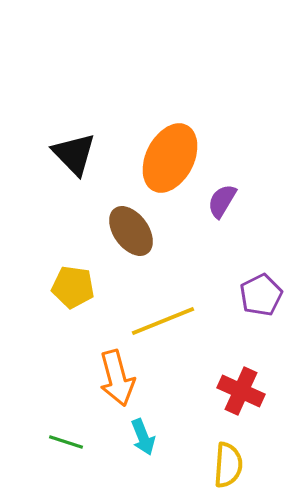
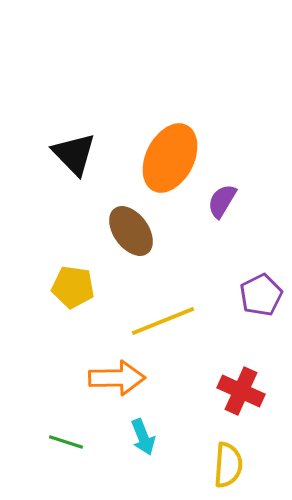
orange arrow: rotated 76 degrees counterclockwise
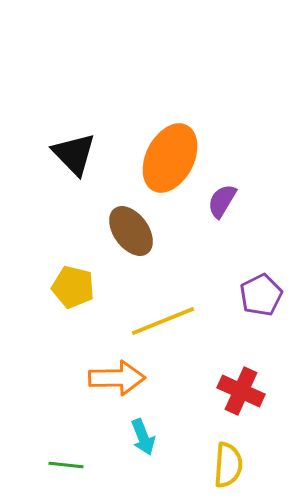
yellow pentagon: rotated 6 degrees clockwise
green line: moved 23 px down; rotated 12 degrees counterclockwise
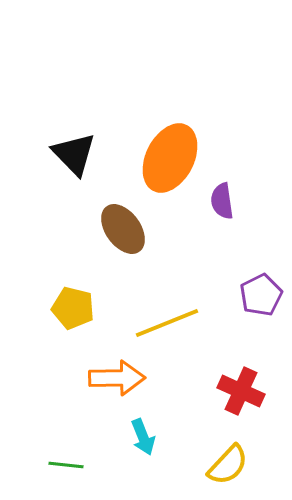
purple semicircle: rotated 39 degrees counterclockwise
brown ellipse: moved 8 px left, 2 px up
yellow pentagon: moved 21 px down
yellow line: moved 4 px right, 2 px down
yellow semicircle: rotated 39 degrees clockwise
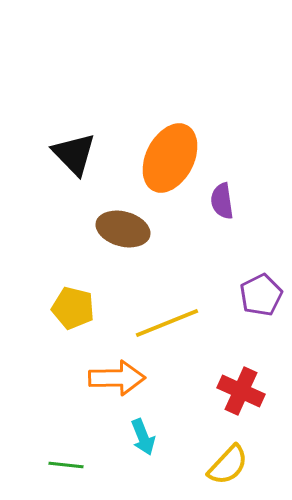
brown ellipse: rotated 39 degrees counterclockwise
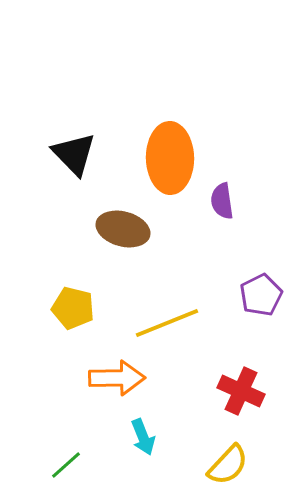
orange ellipse: rotated 28 degrees counterclockwise
green line: rotated 48 degrees counterclockwise
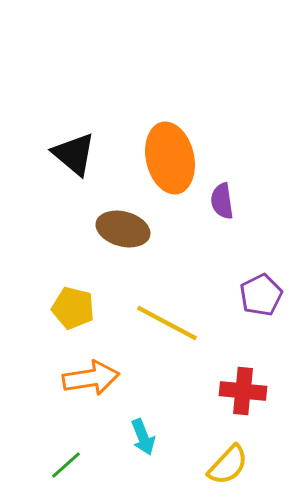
black triangle: rotated 6 degrees counterclockwise
orange ellipse: rotated 12 degrees counterclockwise
yellow line: rotated 50 degrees clockwise
orange arrow: moved 26 px left; rotated 8 degrees counterclockwise
red cross: moved 2 px right; rotated 18 degrees counterclockwise
